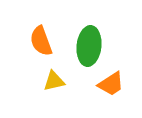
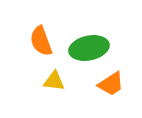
green ellipse: moved 2 px down; rotated 72 degrees clockwise
yellow triangle: rotated 20 degrees clockwise
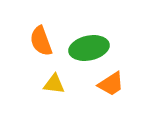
yellow triangle: moved 3 px down
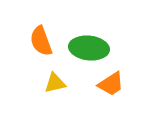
green ellipse: rotated 18 degrees clockwise
yellow triangle: moved 1 px right, 1 px up; rotated 20 degrees counterclockwise
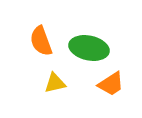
green ellipse: rotated 6 degrees clockwise
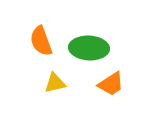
green ellipse: rotated 9 degrees counterclockwise
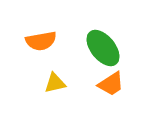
orange semicircle: rotated 80 degrees counterclockwise
green ellipse: moved 14 px right; rotated 48 degrees clockwise
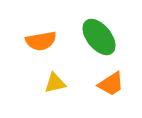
green ellipse: moved 4 px left, 11 px up
